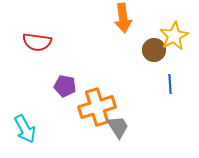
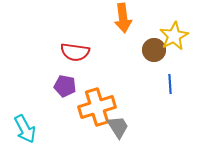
red semicircle: moved 38 px right, 10 px down
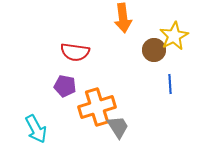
cyan arrow: moved 11 px right
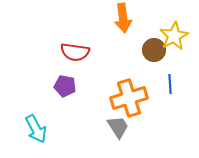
orange cross: moved 32 px right, 9 px up
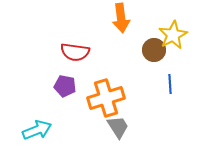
orange arrow: moved 2 px left
yellow star: moved 1 px left, 1 px up
orange cross: moved 23 px left
cyan arrow: moved 1 px right, 1 px down; rotated 84 degrees counterclockwise
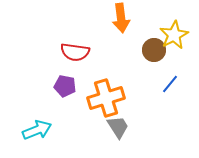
yellow star: moved 1 px right
blue line: rotated 42 degrees clockwise
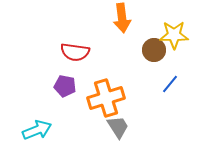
orange arrow: moved 1 px right
yellow star: rotated 28 degrees clockwise
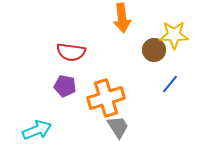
red semicircle: moved 4 px left
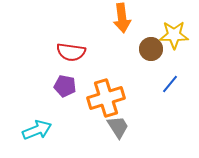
brown circle: moved 3 px left, 1 px up
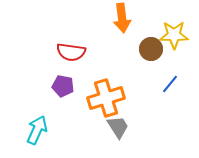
purple pentagon: moved 2 px left
cyan arrow: rotated 44 degrees counterclockwise
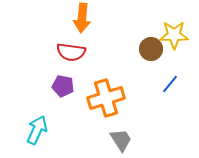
orange arrow: moved 40 px left; rotated 12 degrees clockwise
gray trapezoid: moved 3 px right, 13 px down
